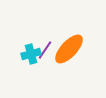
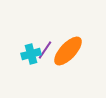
orange ellipse: moved 1 px left, 2 px down
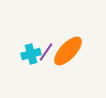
purple line: moved 1 px right, 2 px down
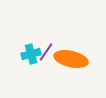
orange ellipse: moved 3 px right, 8 px down; rotated 60 degrees clockwise
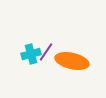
orange ellipse: moved 1 px right, 2 px down
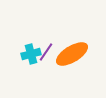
orange ellipse: moved 7 px up; rotated 44 degrees counterclockwise
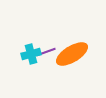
purple line: rotated 36 degrees clockwise
